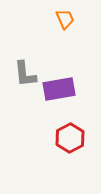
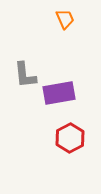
gray L-shape: moved 1 px down
purple rectangle: moved 4 px down
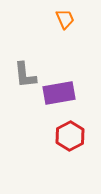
red hexagon: moved 2 px up
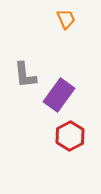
orange trapezoid: moved 1 px right
purple rectangle: moved 2 px down; rotated 44 degrees counterclockwise
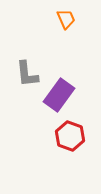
gray L-shape: moved 2 px right, 1 px up
red hexagon: rotated 12 degrees counterclockwise
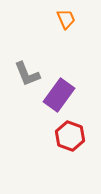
gray L-shape: rotated 16 degrees counterclockwise
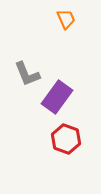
purple rectangle: moved 2 px left, 2 px down
red hexagon: moved 4 px left, 3 px down
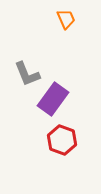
purple rectangle: moved 4 px left, 2 px down
red hexagon: moved 4 px left, 1 px down
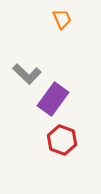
orange trapezoid: moved 4 px left
gray L-shape: rotated 24 degrees counterclockwise
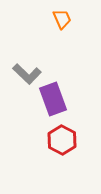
purple rectangle: rotated 56 degrees counterclockwise
red hexagon: rotated 8 degrees clockwise
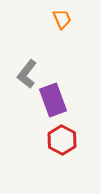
gray L-shape: rotated 84 degrees clockwise
purple rectangle: moved 1 px down
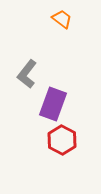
orange trapezoid: rotated 30 degrees counterclockwise
purple rectangle: moved 4 px down; rotated 40 degrees clockwise
